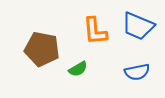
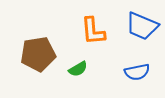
blue trapezoid: moved 4 px right
orange L-shape: moved 2 px left
brown pentagon: moved 4 px left, 5 px down; rotated 20 degrees counterclockwise
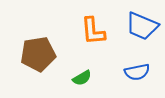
green semicircle: moved 4 px right, 9 px down
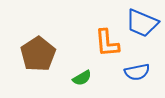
blue trapezoid: moved 3 px up
orange L-shape: moved 14 px right, 12 px down
brown pentagon: rotated 24 degrees counterclockwise
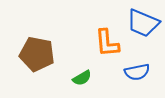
blue trapezoid: moved 1 px right
brown pentagon: moved 1 px left; rotated 28 degrees counterclockwise
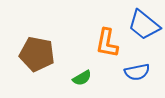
blue trapezoid: moved 1 px right, 2 px down; rotated 16 degrees clockwise
orange L-shape: rotated 16 degrees clockwise
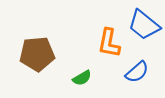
orange L-shape: moved 2 px right
brown pentagon: rotated 16 degrees counterclockwise
blue semicircle: rotated 30 degrees counterclockwise
